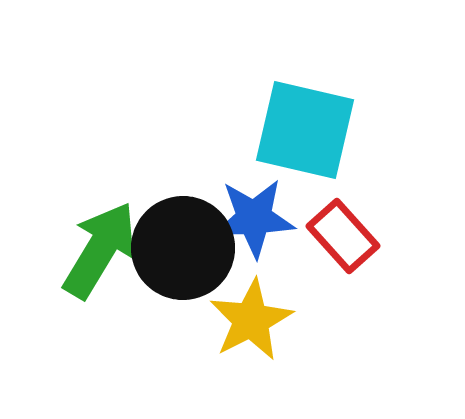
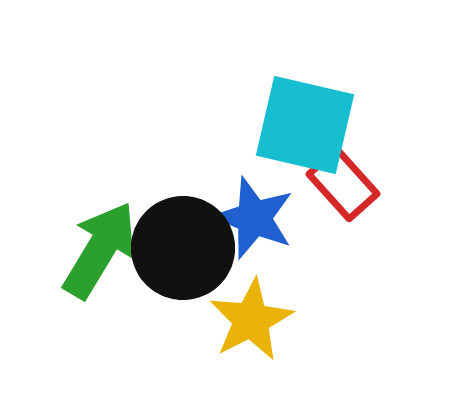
cyan square: moved 5 px up
blue star: rotated 24 degrees clockwise
red rectangle: moved 52 px up
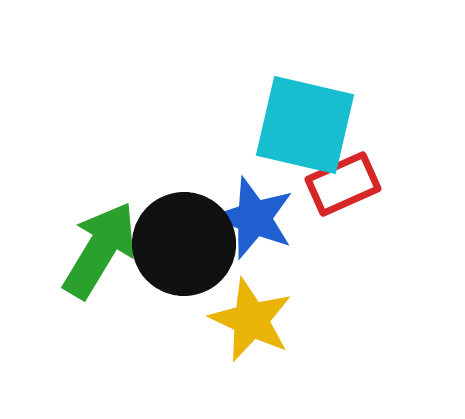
red rectangle: rotated 72 degrees counterclockwise
black circle: moved 1 px right, 4 px up
yellow star: rotated 20 degrees counterclockwise
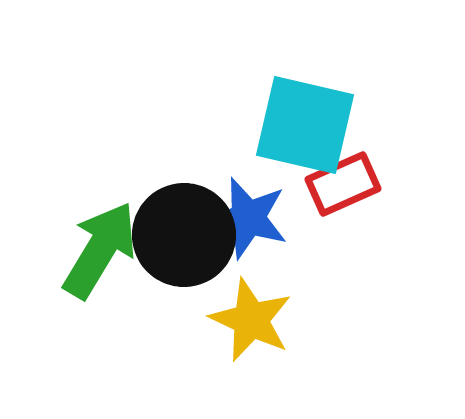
blue star: moved 6 px left; rotated 6 degrees counterclockwise
black circle: moved 9 px up
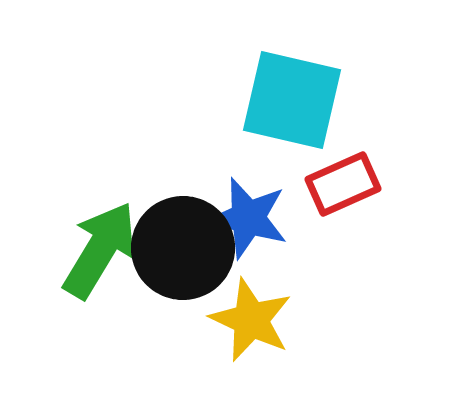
cyan square: moved 13 px left, 25 px up
black circle: moved 1 px left, 13 px down
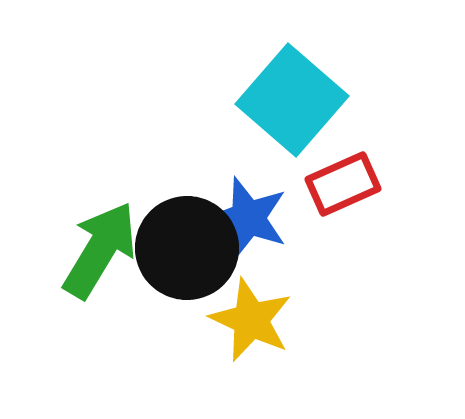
cyan square: rotated 28 degrees clockwise
blue star: rotated 4 degrees clockwise
black circle: moved 4 px right
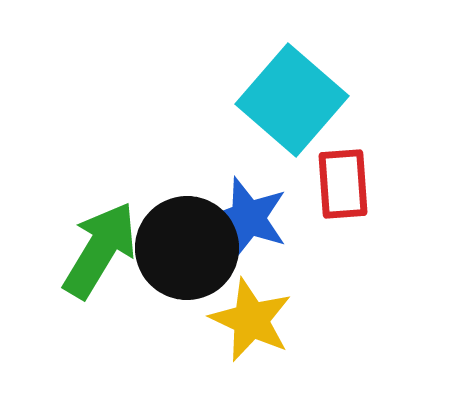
red rectangle: rotated 70 degrees counterclockwise
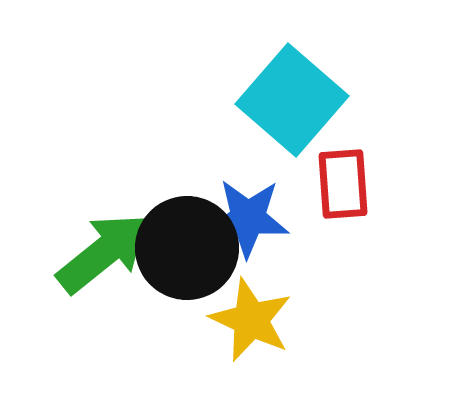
blue star: rotated 16 degrees counterclockwise
green arrow: moved 3 px right, 3 px down; rotated 20 degrees clockwise
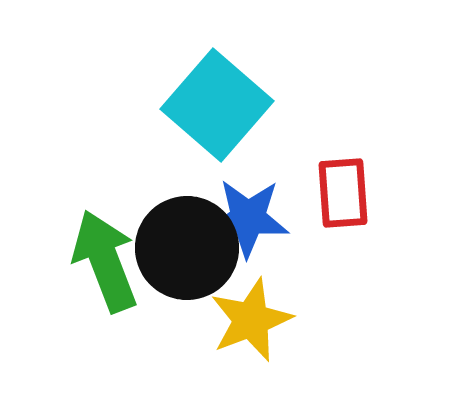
cyan square: moved 75 px left, 5 px down
red rectangle: moved 9 px down
green arrow: moved 2 px right, 8 px down; rotated 72 degrees counterclockwise
yellow star: rotated 26 degrees clockwise
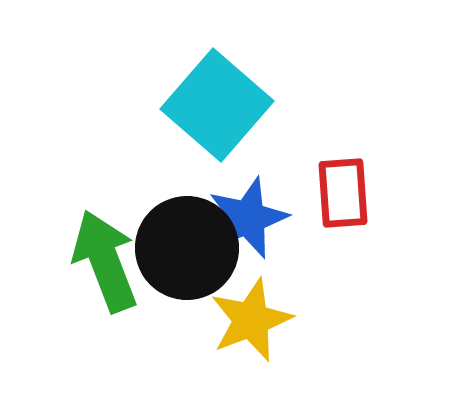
blue star: rotated 24 degrees counterclockwise
